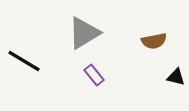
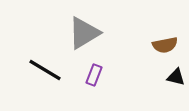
brown semicircle: moved 11 px right, 4 px down
black line: moved 21 px right, 9 px down
purple rectangle: rotated 60 degrees clockwise
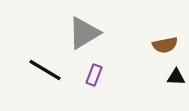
black triangle: rotated 12 degrees counterclockwise
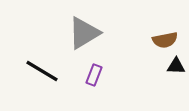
brown semicircle: moved 5 px up
black line: moved 3 px left, 1 px down
black triangle: moved 11 px up
